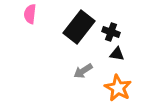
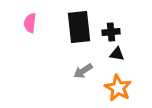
pink semicircle: moved 9 px down
black rectangle: rotated 44 degrees counterclockwise
black cross: rotated 24 degrees counterclockwise
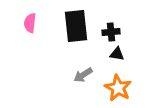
black rectangle: moved 3 px left, 1 px up
gray arrow: moved 4 px down
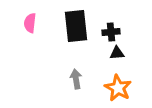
black triangle: moved 1 px up; rotated 14 degrees counterclockwise
gray arrow: moved 7 px left, 4 px down; rotated 114 degrees clockwise
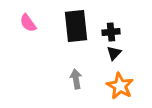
pink semicircle: moved 2 px left; rotated 42 degrees counterclockwise
black triangle: moved 3 px left; rotated 42 degrees counterclockwise
orange star: moved 2 px right, 2 px up
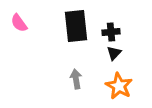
pink semicircle: moved 9 px left
orange star: moved 1 px left
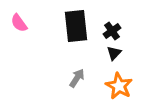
black cross: moved 1 px right, 1 px up; rotated 30 degrees counterclockwise
gray arrow: moved 1 px right, 1 px up; rotated 42 degrees clockwise
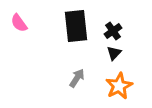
black cross: moved 1 px right
orange star: rotated 16 degrees clockwise
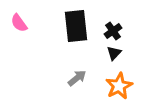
gray arrow: rotated 18 degrees clockwise
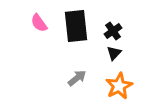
pink semicircle: moved 20 px right
